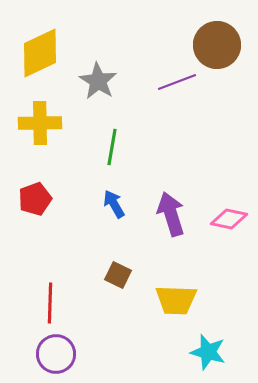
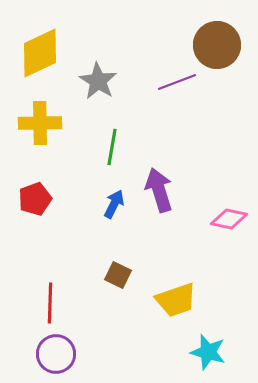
blue arrow: rotated 56 degrees clockwise
purple arrow: moved 12 px left, 24 px up
yellow trapezoid: rotated 21 degrees counterclockwise
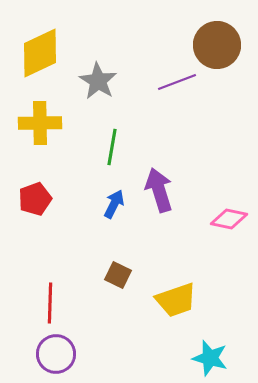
cyan star: moved 2 px right, 6 px down
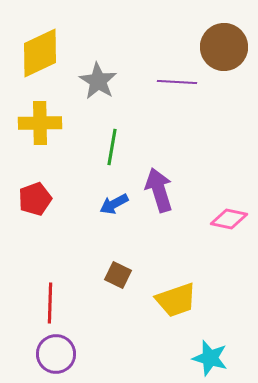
brown circle: moved 7 px right, 2 px down
purple line: rotated 24 degrees clockwise
blue arrow: rotated 144 degrees counterclockwise
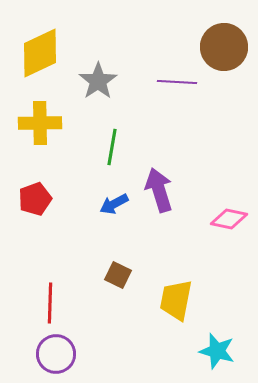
gray star: rotated 6 degrees clockwise
yellow trapezoid: rotated 120 degrees clockwise
cyan star: moved 7 px right, 7 px up
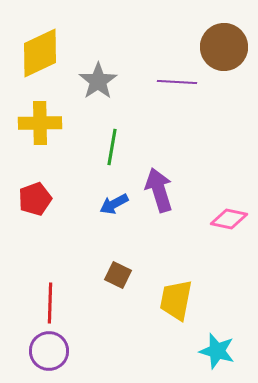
purple circle: moved 7 px left, 3 px up
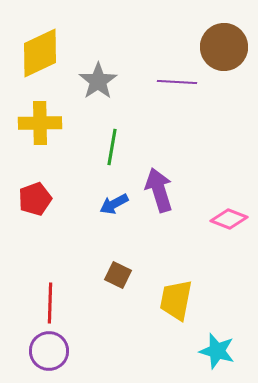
pink diamond: rotated 9 degrees clockwise
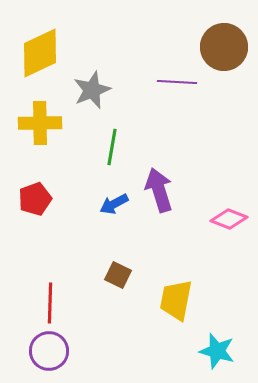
gray star: moved 6 px left, 9 px down; rotated 12 degrees clockwise
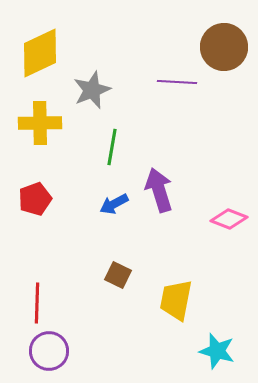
red line: moved 13 px left
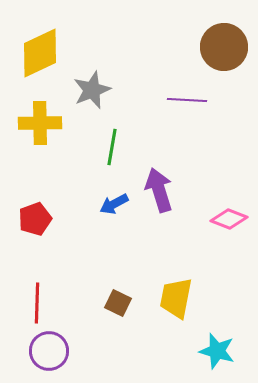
purple line: moved 10 px right, 18 px down
red pentagon: moved 20 px down
brown square: moved 28 px down
yellow trapezoid: moved 2 px up
